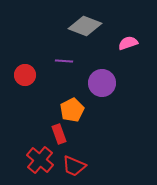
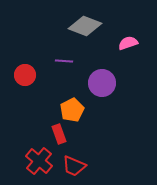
red cross: moved 1 px left, 1 px down
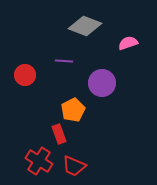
orange pentagon: moved 1 px right
red cross: rotated 8 degrees counterclockwise
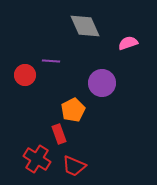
gray diamond: rotated 44 degrees clockwise
purple line: moved 13 px left
red cross: moved 2 px left, 2 px up
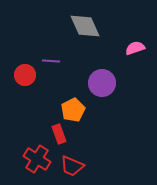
pink semicircle: moved 7 px right, 5 px down
red trapezoid: moved 2 px left
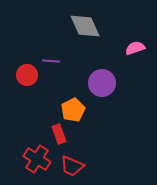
red circle: moved 2 px right
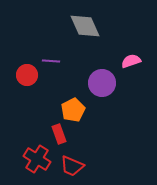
pink semicircle: moved 4 px left, 13 px down
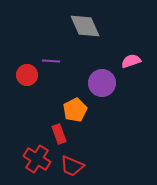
orange pentagon: moved 2 px right
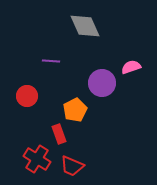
pink semicircle: moved 6 px down
red circle: moved 21 px down
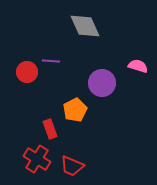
pink semicircle: moved 7 px right, 1 px up; rotated 36 degrees clockwise
red circle: moved 24 px up
red rectangle: moved 9 px left, 5 px up
